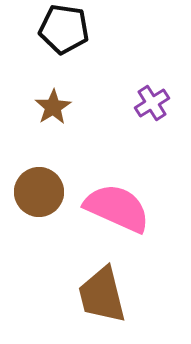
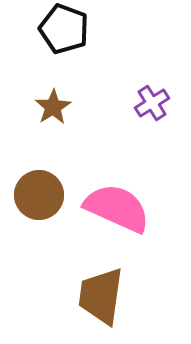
black pentagon: rotated 12 degrees clockwise
brown circle: moved 3 px down
brown trapezoid: moved 1 px left, 1 px down; rotated 22 degrees clockwise
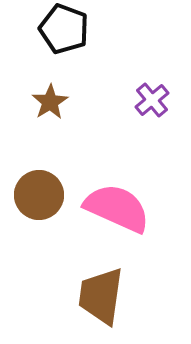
purple cross: moved 3 px up; rotated 8 degrees counterclockwise
brown star: moved 3 px left, 5 px up
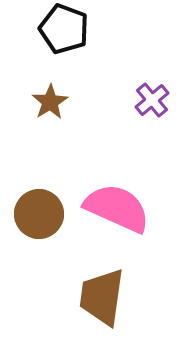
brown circle: moved 19 px down
brown trapezoid: moved 1 px right, 1 px down
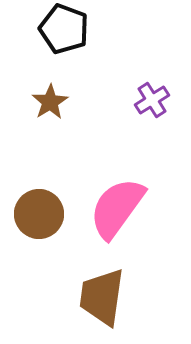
purple cross: rotated 8 degrees clockwise
pink semicircle: rotated 78 degrees counterclockwise
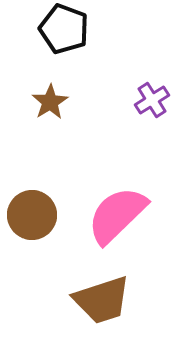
pink semicircle: moved 7 px down; rotated 10 degrees clockwise
brown circle: moved 7 px left, 1 px down
brown trapezoid: moved 3 px down; rotated 116 degrees counterclockwise
